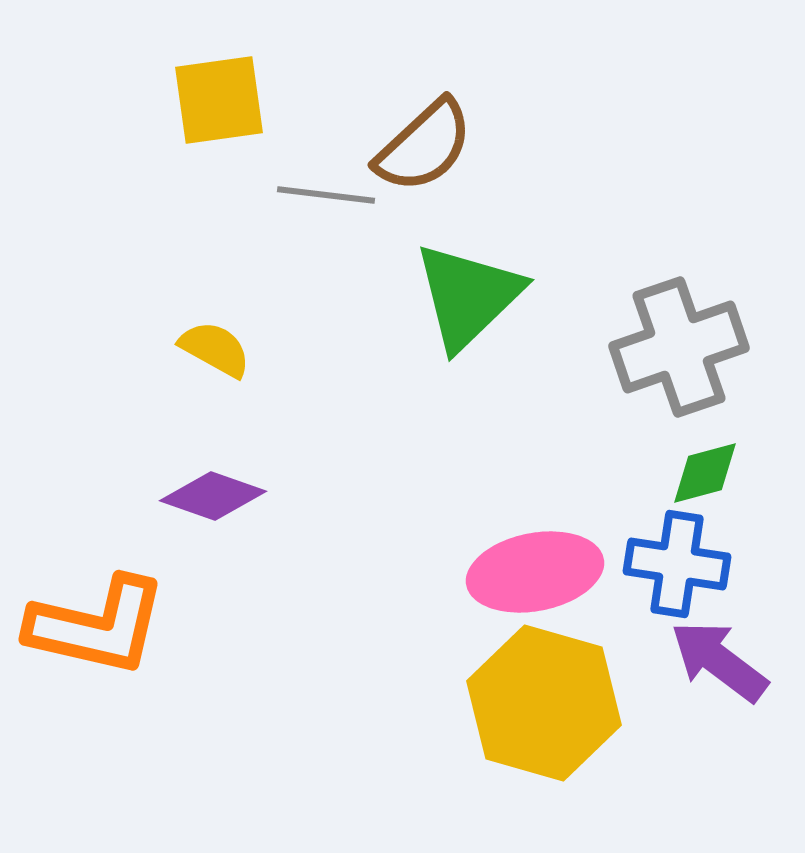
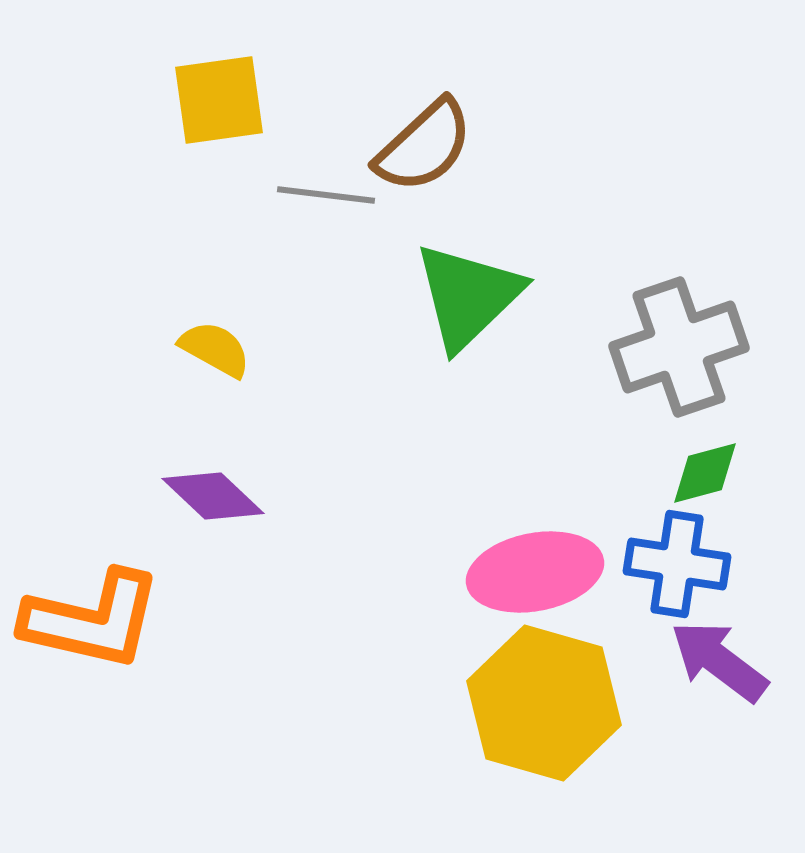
purple diamond: rotated 24 degrees clockwise
orange L-shape: moved 5 px left, 6 px up
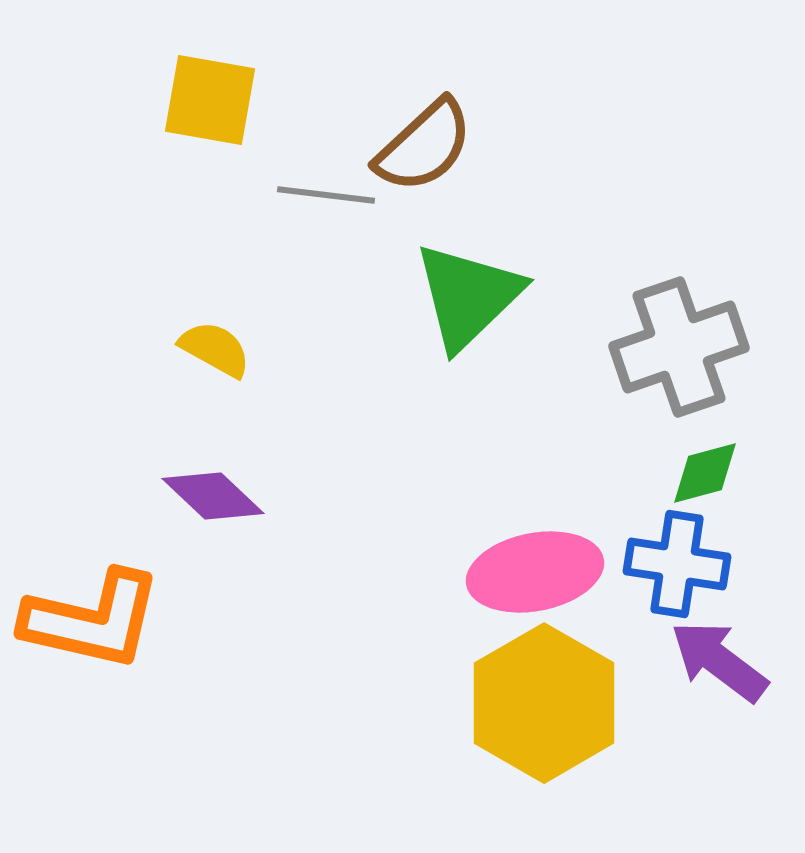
yellow square: moved 9 px left; rotated 18 degrees clockwise
yellow hexagon: rotated 14 degrees clockwise
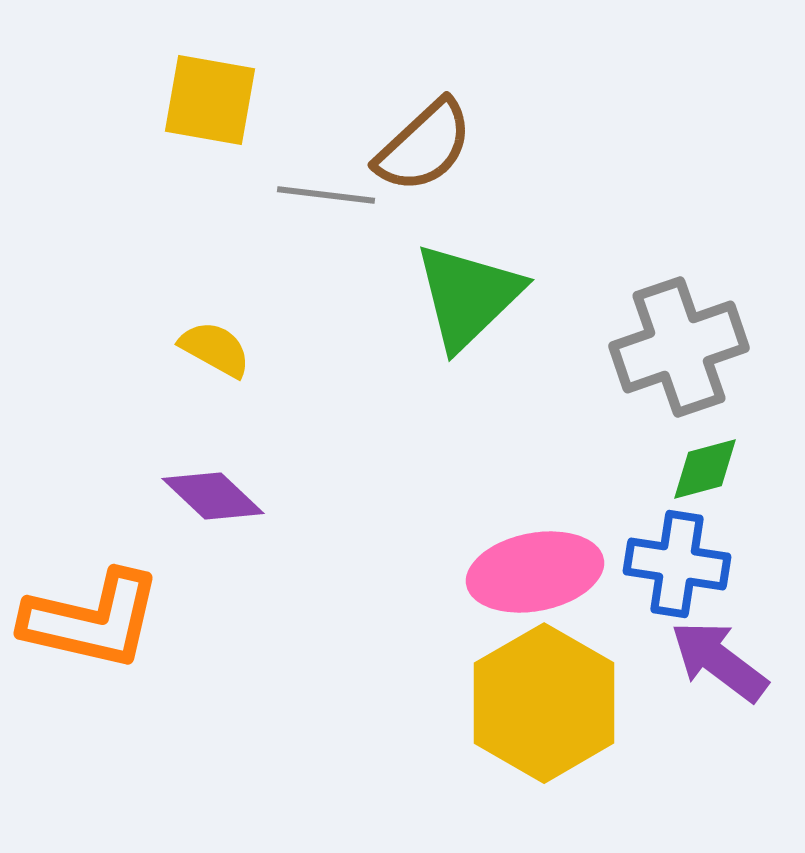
green diamond: moved 4 px up
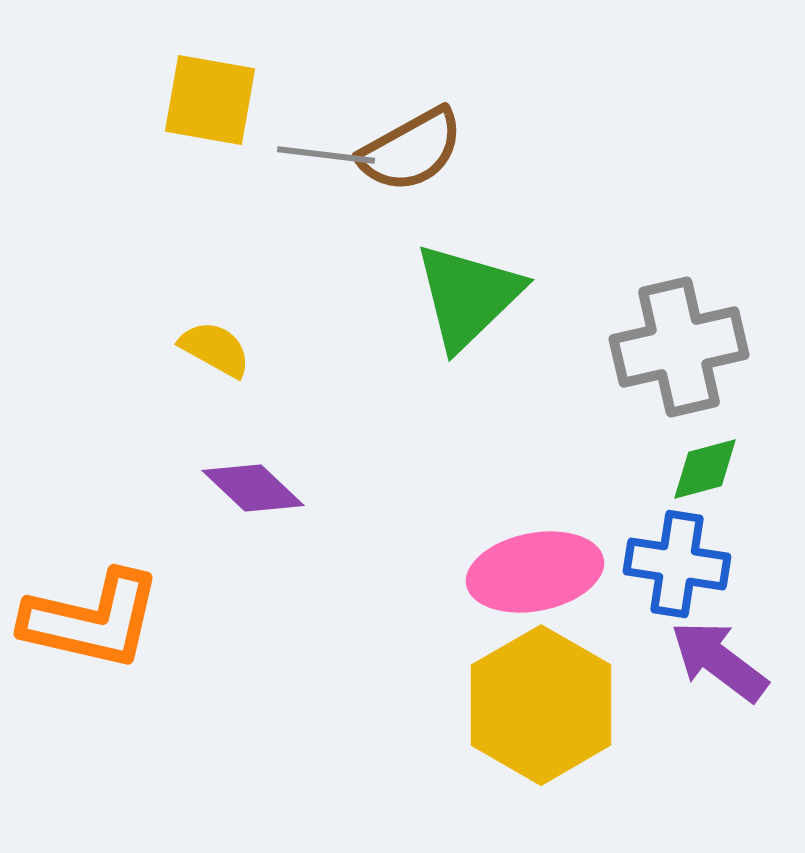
brown semicircle: moved 13 px left, 4 px down; rotated 14 degrees clockwise
gray line: moved 40 px up
gray cross: rotated 6 degrees clockwise
purple diamond: moved 40 px right, 8 px up
yellow hexagon: moved 3 px left, 2 px down
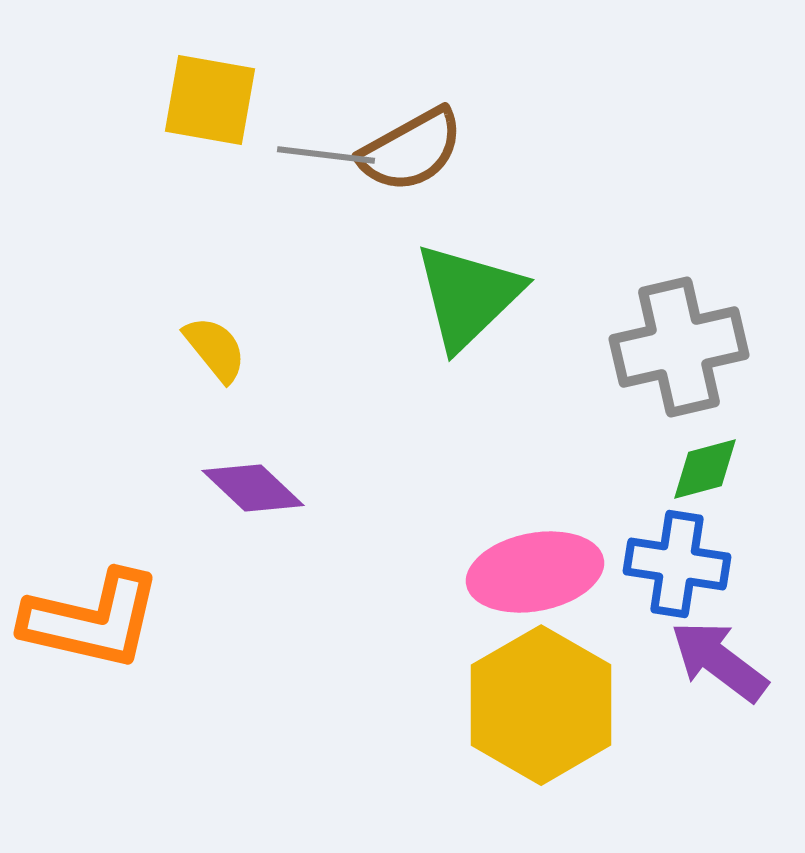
yellow semicircle: rotated 22 degrees clockwise
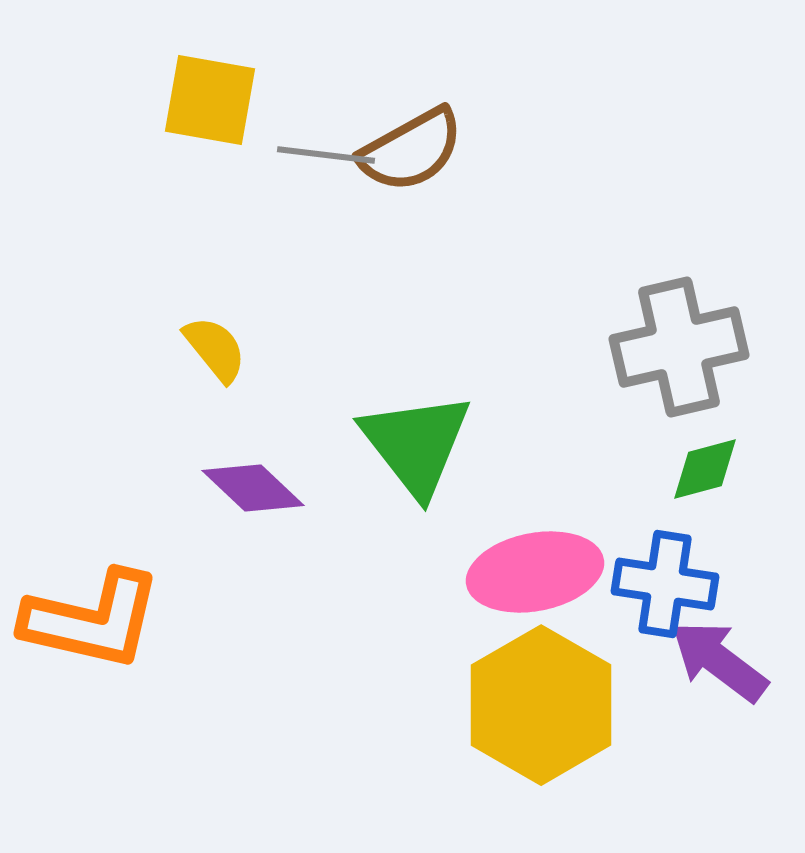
green triangle: moved 52 px left, 148 px down; rotated 24 degrees counterclockwise
blue cross: moved 12 px left, 20 px down
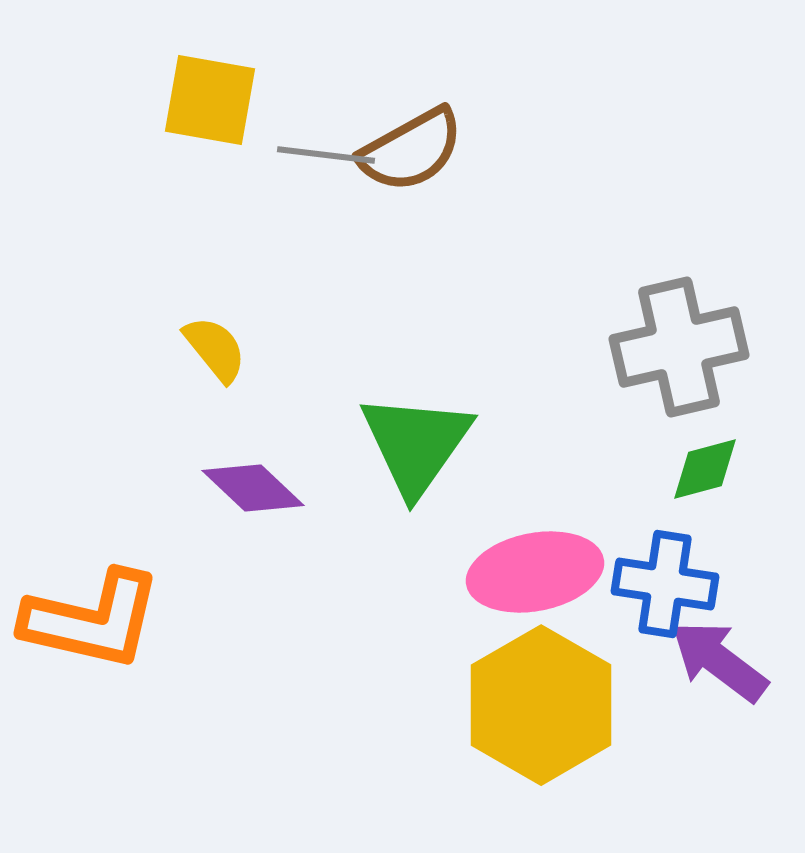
green triangle: rotated 13 degrees clockwise
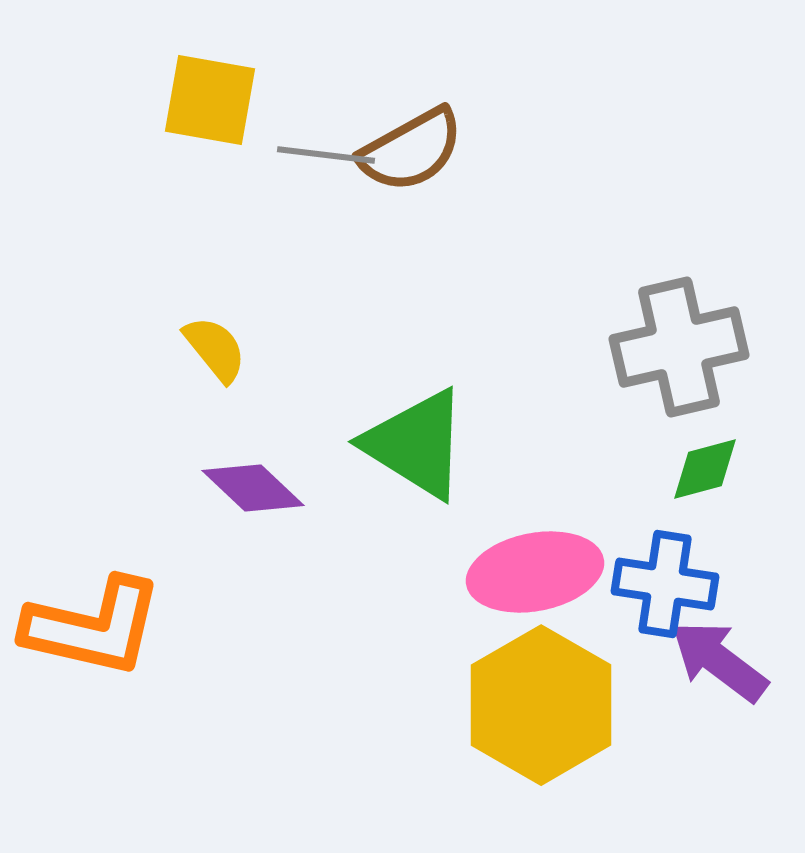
green triangle: rotated 33 degrees counterclockwise
orange L-shape: moved 1 px right, 7 px down
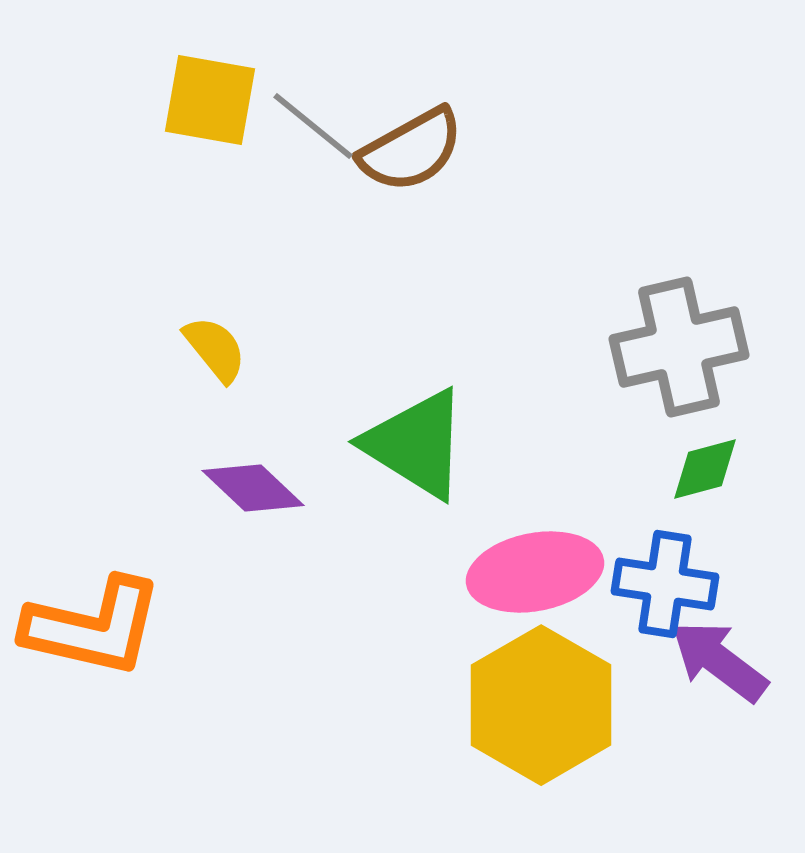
gray line: moved 13 px left, 29 px up; rotated 32 degrees clockwise
